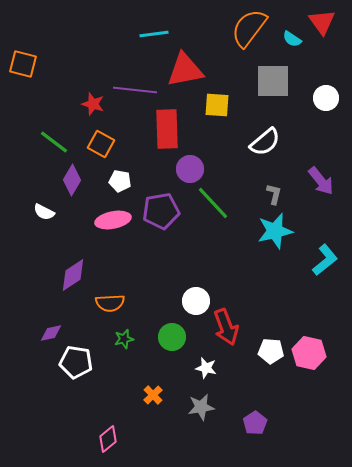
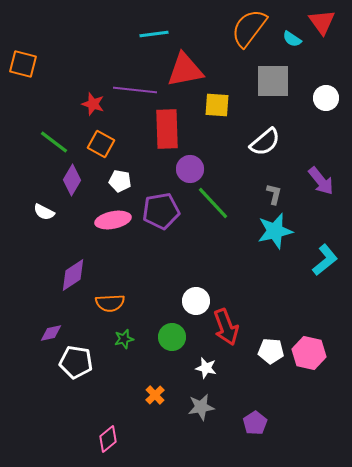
orange cross at (153, 395): moved 2 px right
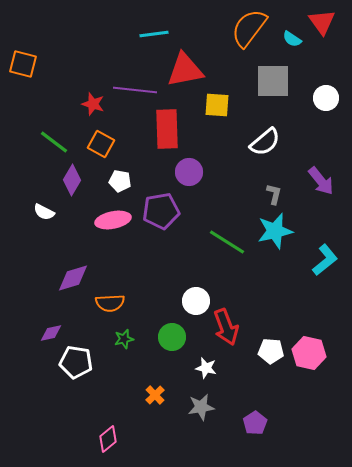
purple circle at (190, 169): moved 1 px left, 3 px down
green line at (213, 203): moved 14 px right, 39 px down; rotated 15 degrees counterclockwise
purple diamond at (73, 275): moved 3 px down; rotated 16 degrees clockwise
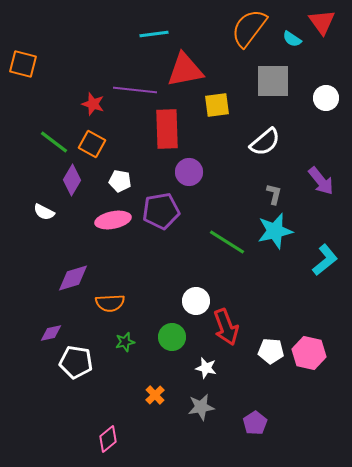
yellow square at (217, 105): rotated 12 degrees counterclockwise
orange square at (101, 144): moved 9 px left
green star at (124, 339): moved 1 px right, 3 px down
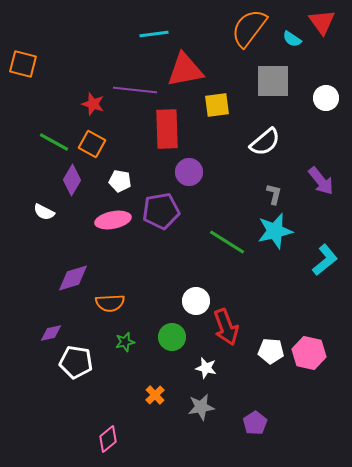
green line at (54, 142): rotated 8 degrees counterclockwise
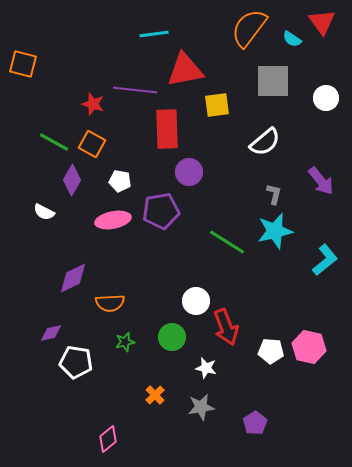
purple diamond at (73, 278): rotated 8 degrees counterclockwise
pink hexagon at (309, 353): moved 6 px up
